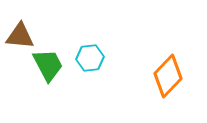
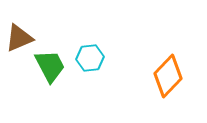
brown triangle: moved 1 px left, 2 px down; rotated 28 degrees counterclockwise
green trapezoid: moved 2 px right, 1 px down
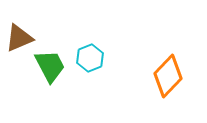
cyan hexagon: rotated 16 degrees counterclockwise
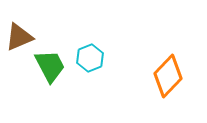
brown triangle: moved 1 px up
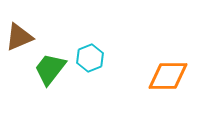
green trapezoid: moved 3 px down; rotated 114 degrees counterclockwise
orange diamond: rotated 45 degrees clockwise
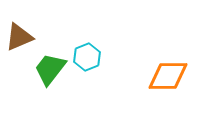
cyan hexagon: moved 3 px left, 1 px up
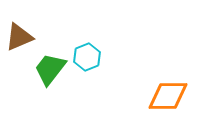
orange diamond: moved 20 px down
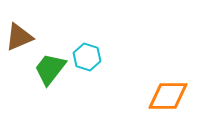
cyan hexagon: rotated 20 degrees counterclockwise
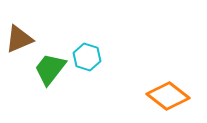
brown triangle: moved 2 px down
orange diamond: rotated 39 degrees clockwise
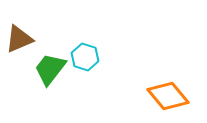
cyan hexagon: moved 2 px left
orange diamond: rotated 12 degrees clockwise
